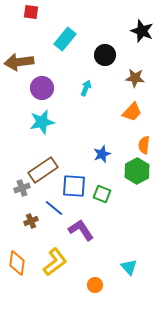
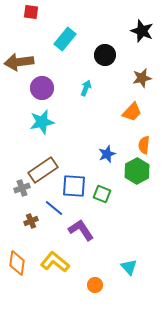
brown star: moved 7 px right; rotated 18 degrees counterclockwise
blue star: moved 5 px right
yellow L-shape: rotated 104 degrees counterclockwise
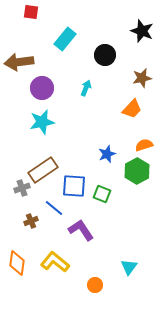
orange trapezoid: moved 3 px up
orange semicircle: rotated 66 degrees clockwise
cyan triangle: rotated 18 degrees clockwise
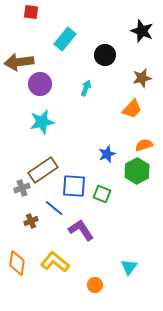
purple circle: moved 2 px left, 4 px up
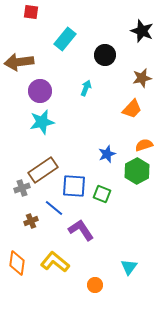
purple circle: moved 7 px down
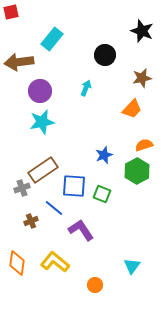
red square: moved 20 px left; rotated 21 degrees counterclockwise
cyan rectangle: moved 13 px left
blue star: moved 3 px left, 1 px down
cyan triangle: moved 3 px right, 1 px up
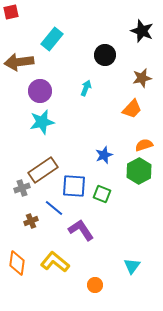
green hexagon: moved 2 px right
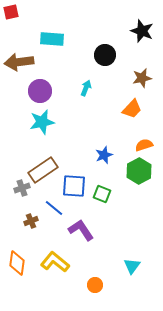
cyan rectangle: rotated 55 degrees clockwise
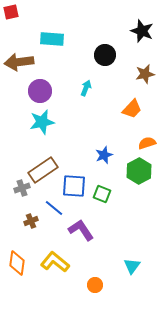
brown star: moved 3 px right, 4 px up
orange semicircle: moved 3 px right, 2 px up
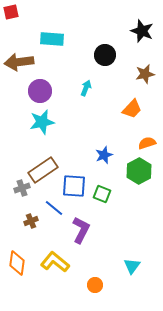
purple L-shape: rotated 60 degrees clockwise
